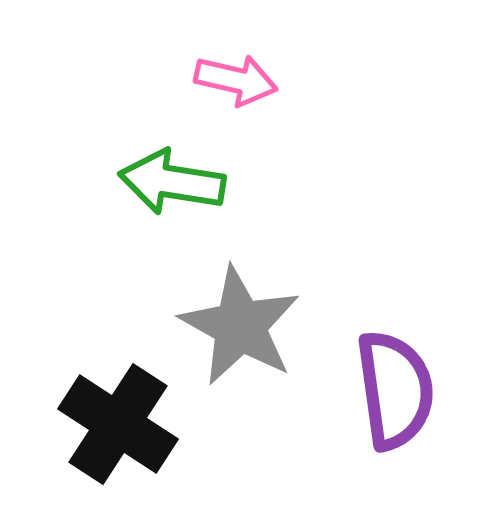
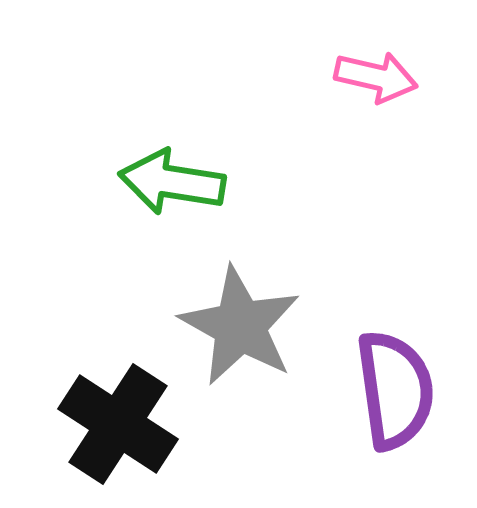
pink arrow: moved 140 px right, 3 px up
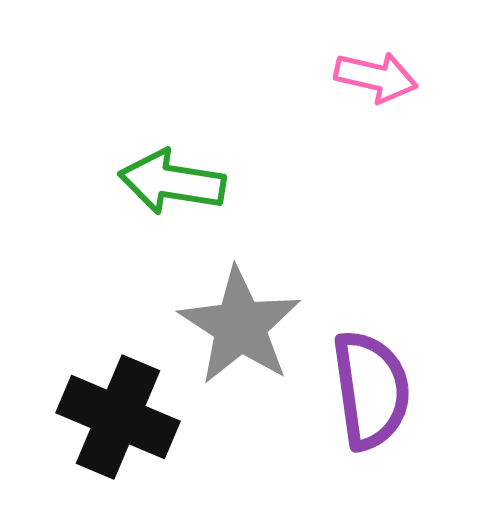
gray star: rotated 4 degrees clockwise
purple semicircle: moved 24 px left
black cross: moved 7 px up; rotated 10 degrees counterclockwise
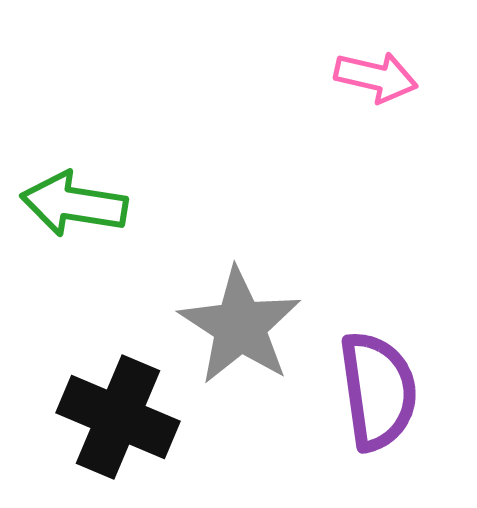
green arrow: moved 98 px left, 22 px down
purple semicircle: moved 7 px right, 1 px down
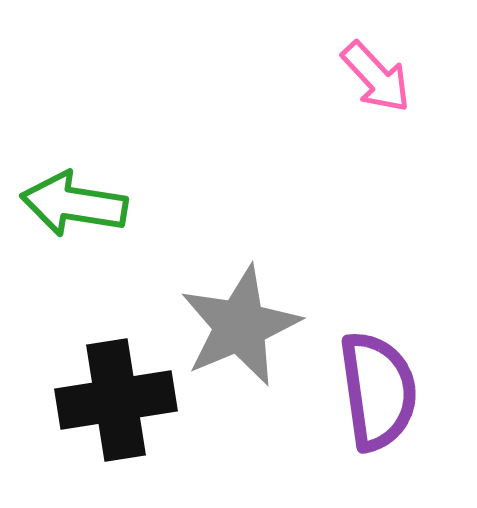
pink arrow: rotated 34 degrees clockwise
gray star: rotated 16 degrees clockwise
black cross: moved 2 px left, 17 px up; rotated 32 degrees counterclockwise
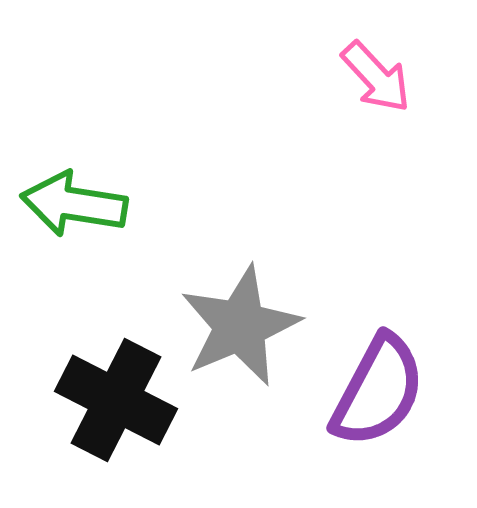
purple semicircle: rotated 36 degrees clockwise
black cross: rotated 36 degrees clockwise
